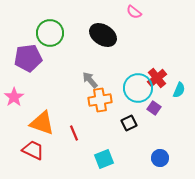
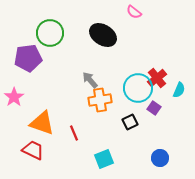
black square: moved 1 px right, 1 px up
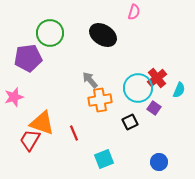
pink semicircle: rotated 112 degrees counterclockwise
pink star: rotated 18 degrees clockwise
red trapezoid: moved 3 px left, 10 px up; rotated 85 degrees counterclockwise
blue circle: moved 1 px left, 4 px down
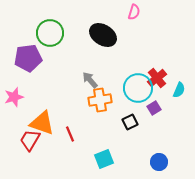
purple square: rotated 24 degrees clockwise
red line: moved 4 px left, 1 px down
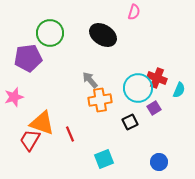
red cross: rotated 30 degrees counterclockwise
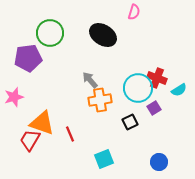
cyan semicircle: rotated 35 degrees clockwise
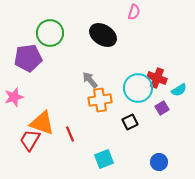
purple square: moved 8 px right
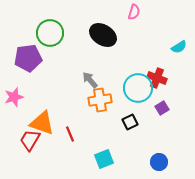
cyan semicircle: moved 43 px up
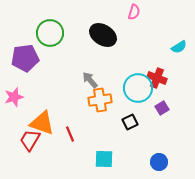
purple pentagon: moved 3 px left
cyan square: rotated 24 degrees clockwise
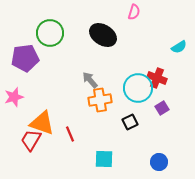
red trapezoid: moved 1 px right
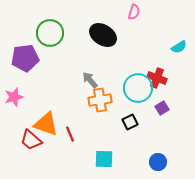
orange triangle: moved 4 px right, 1 px down
red trapezoid: rotated 80 degrees counterclockwise
blue circle: moved 1 px left
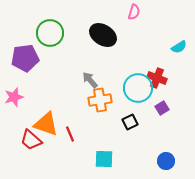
blue circle: moved 8 px right, 1 px up
